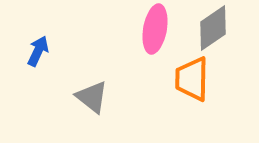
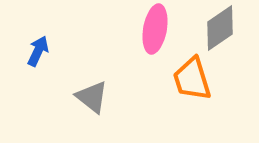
gray diamond: moved 7 px right
orange trapezoid: rotated 18 degrees counterclockwise
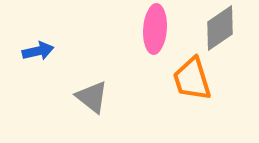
pink ellipse: rotated 6 degrees counterclockwise
blue arrow: rotated 52 degrees clockwise
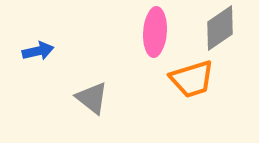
pink ellipse: moved 3 px down
orange trapezoid: rotated 90 degrees counterclockwise
gray triangle: moved 1 px down
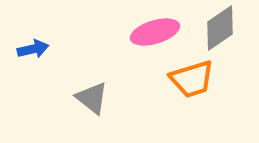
pink ellipse: rotated 69 degrees clockwise
blue arrow: moved 5 px left, 2 px up
